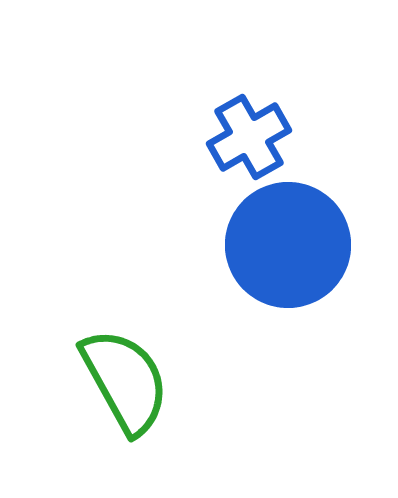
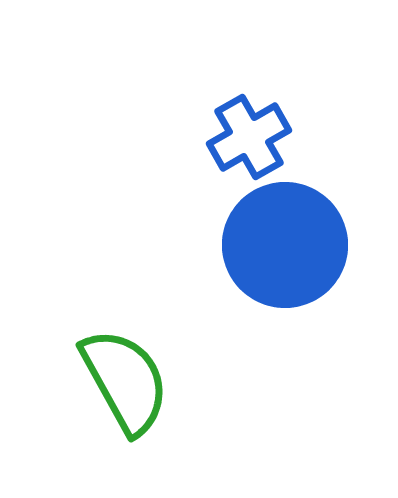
blue circle: moved 3 px left
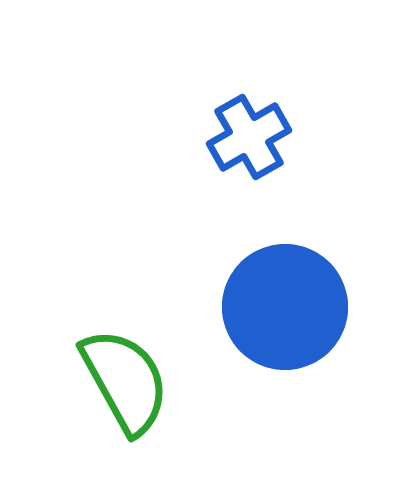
blue circle: moved 62 px down
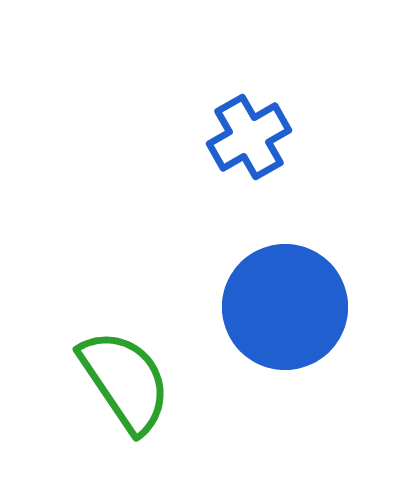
green semicircle: rotated 5 degrees counterclockwise
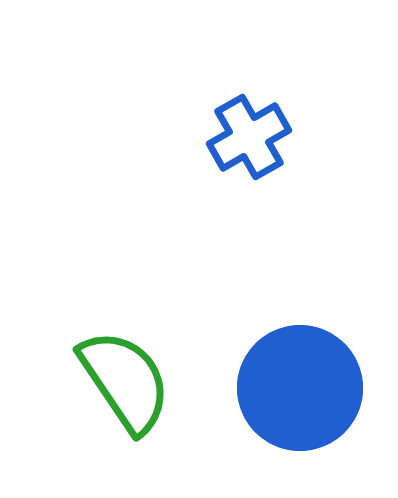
blue circle: moved 15 px right, 81 px down
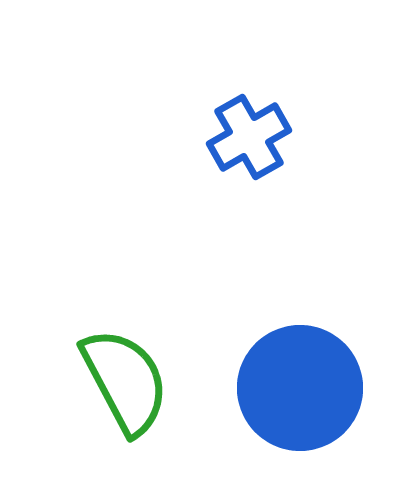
green semicircle: rotated 6 degrees clockwise
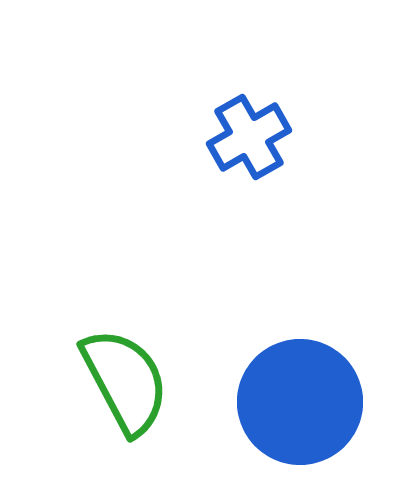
blue circle: moved 14 px down
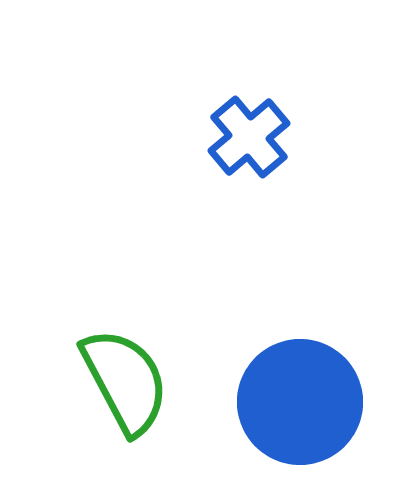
blue cross: rotated 10 degrees counterclockwise
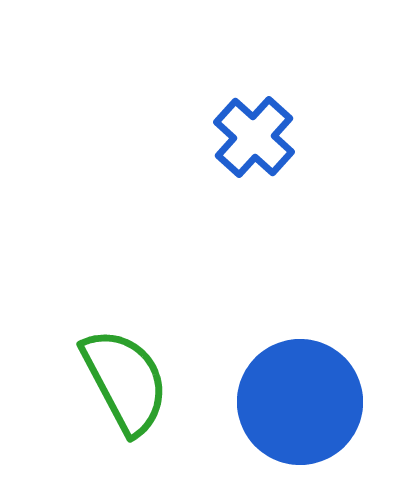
blue cross: moved 5 px right; rotated 8 degrees counterclockwise
